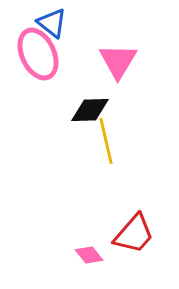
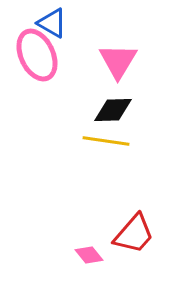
blue triangle: rotated 8 degrees counterclockwise
pink ellipse: moved 1 px left, 1 px down
black diamond: moved 23 px right
yellow line: rotated 69 degrees counterclockwise
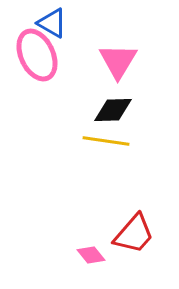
pink diamond: moved 2 px right
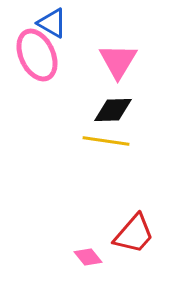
pink diamond: moved 3 px left, 2 px down
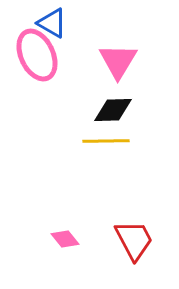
yellow line: rotated 9 degrees counterclockwise
red trapezoid: moved 6 px down; rotated 69 degrees counterclockwise
pink diamond: moved 23 px left, 18 px up
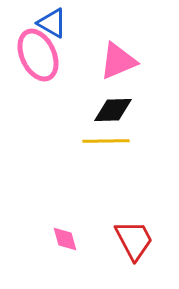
pink ellipse: moved 1 px right
pink triangle: rotated 36 degrees clockwise
pink diamond: rotated 24 degrees clockwise
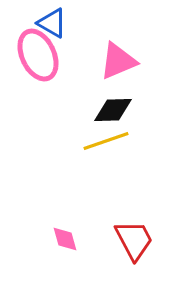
yellow line: rotated 18 degrees counterclockwise
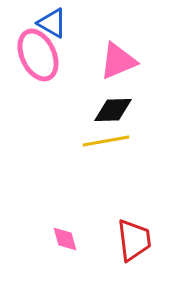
yellow line: rotated 9 degrees clockwise
red trapezoid: rotated 21 degrees clockwise
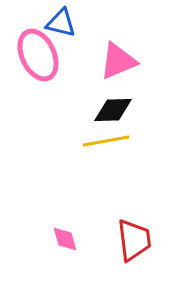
blue triangle: moved 9 px right; rotated 16 degrees counterclockwise
